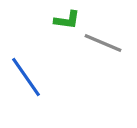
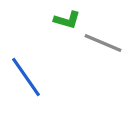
green L-shape: rotated 8 degrees clockwise
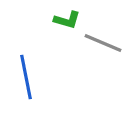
blue line: rotated 24 degrees clockwise
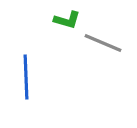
blue line: rotated 9 degrees clockwise
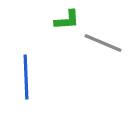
green L-shape: rotated 20 degrees counterclockwise
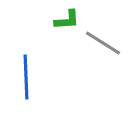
gray line: rotated 9 degrees clockwise
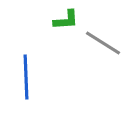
green L-shape: moved 1 px left
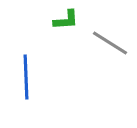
gray line: moved 7 px right
